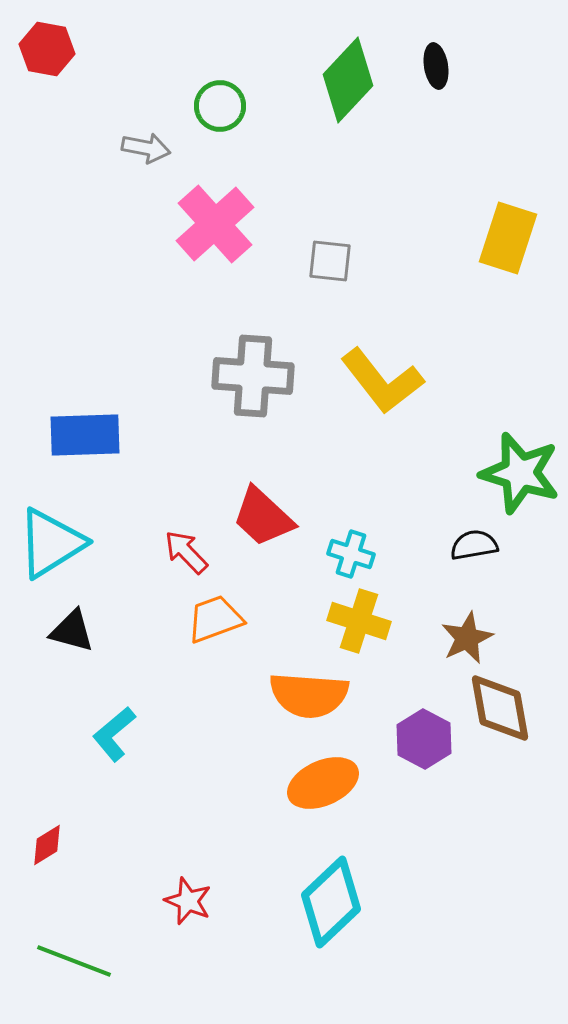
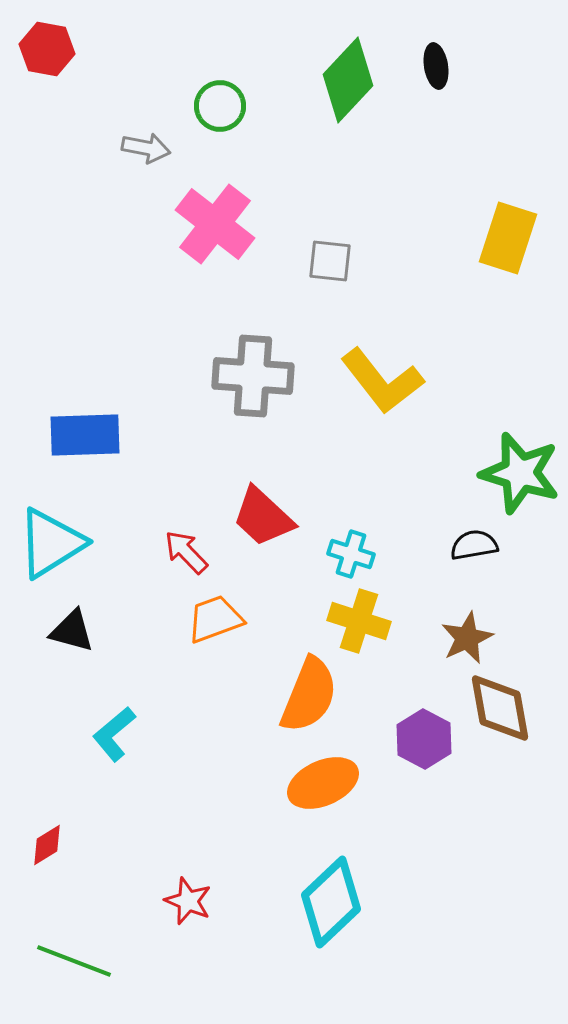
pink cross: rotated 10 degrees counterclockwise
orange semicircle: rotated 72 degrees counterclockwise
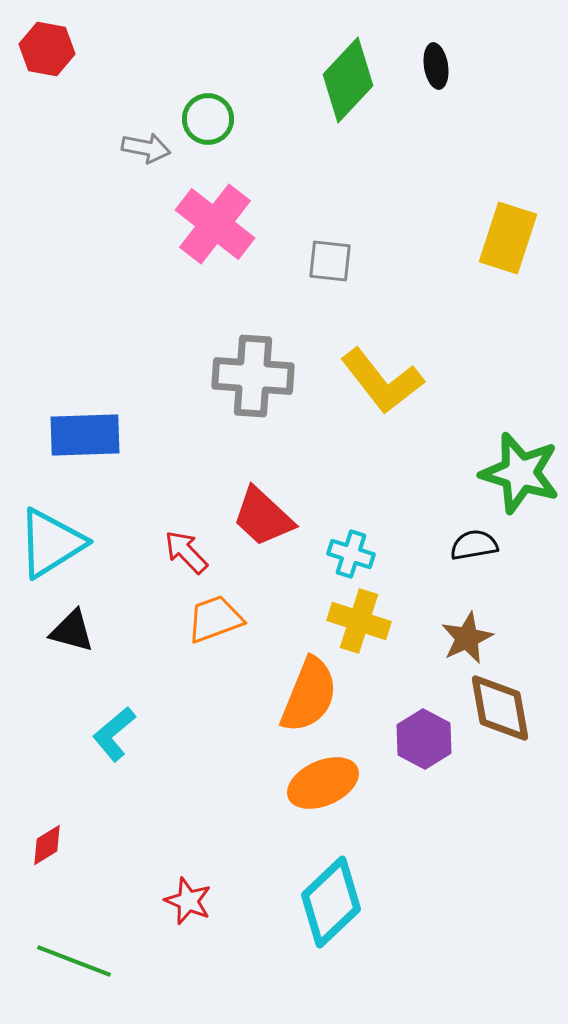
green circle: moved 12 px left, 13 px down
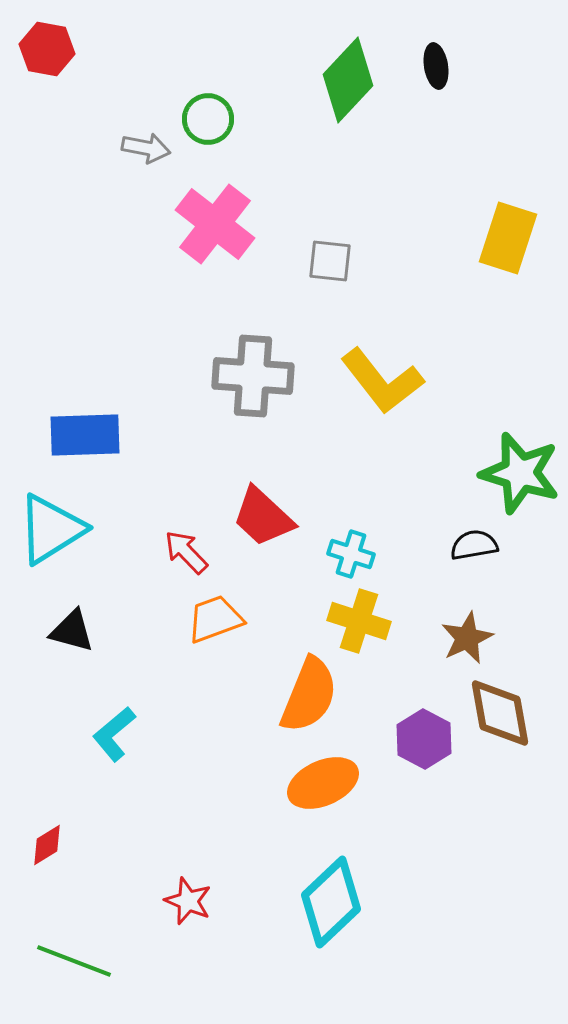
cyan triangle: moved 14 px up
brown diamond: moved 5 px down
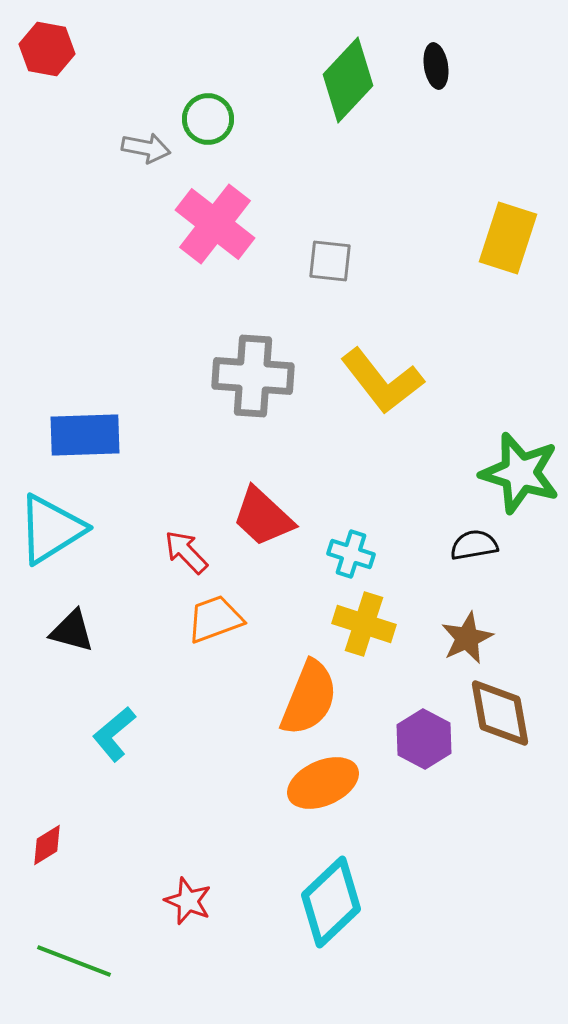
yellow cross: moved 5 px right, 3 px down
orange semicircle: moved 3 px down
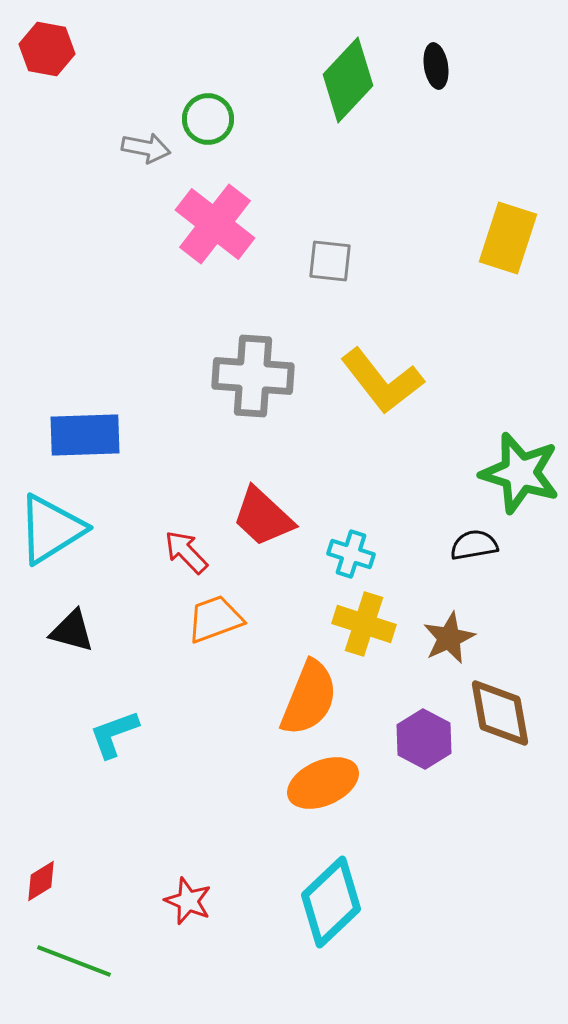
brown star: moved 18 px left
cyan L-shape: rotated 20 degrees clockwise
red diamond: moved 6 px left, 36 px down
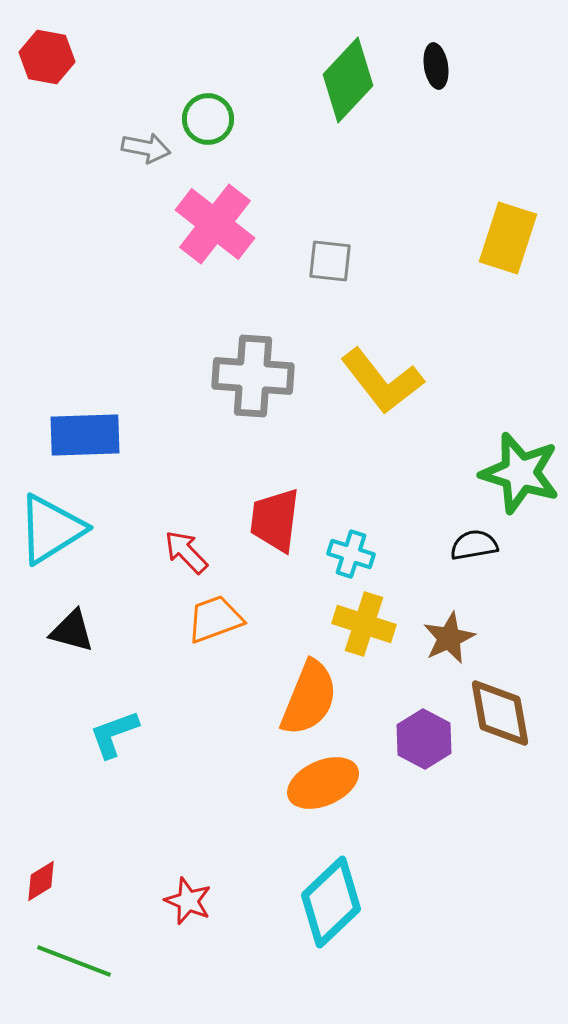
red hexagon: moved 8 px down
red trapezoid: moved 12 px right, 3 px down; rotated 54 degrees clockwise
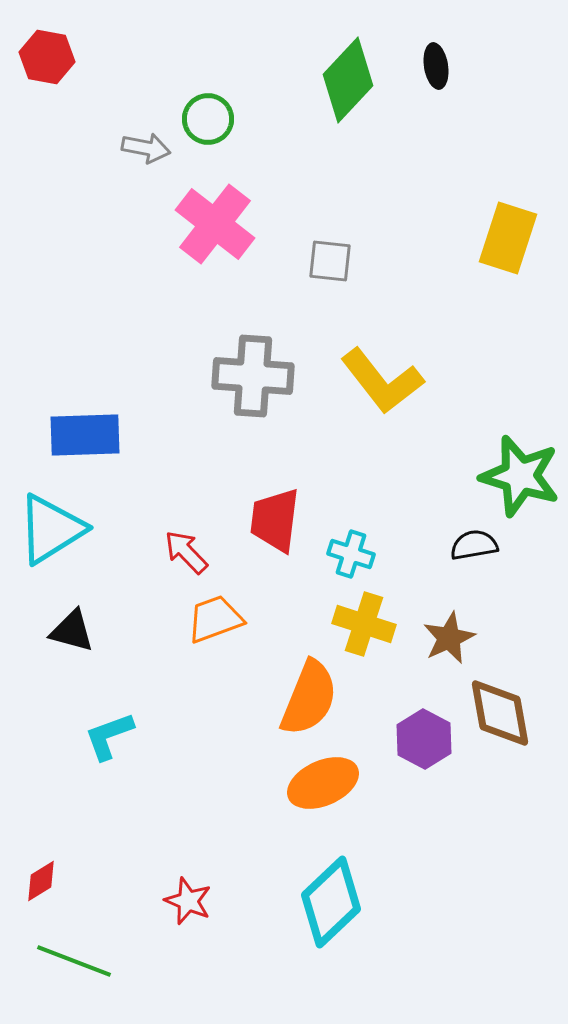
green star: moved 3 px down
cyan L-shape: moved 5 px left, 2 px down
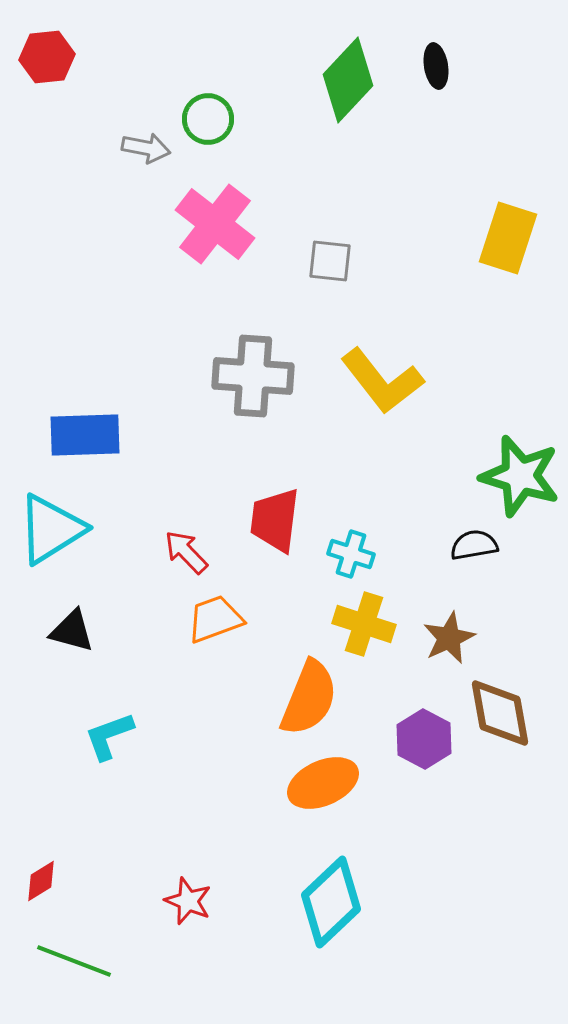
red hexagon: rotated 16 degrees counterclockwise
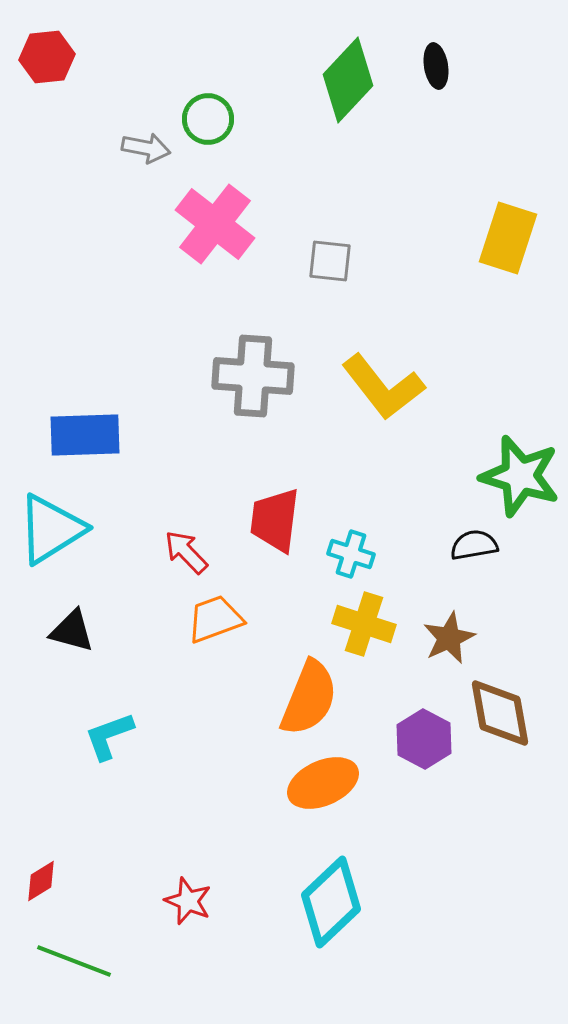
yellow L-shape: moved 1 px right, 6 px down
